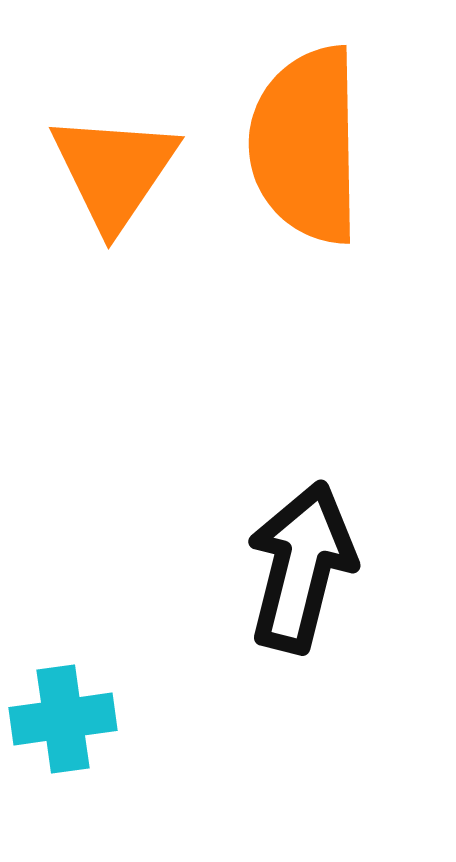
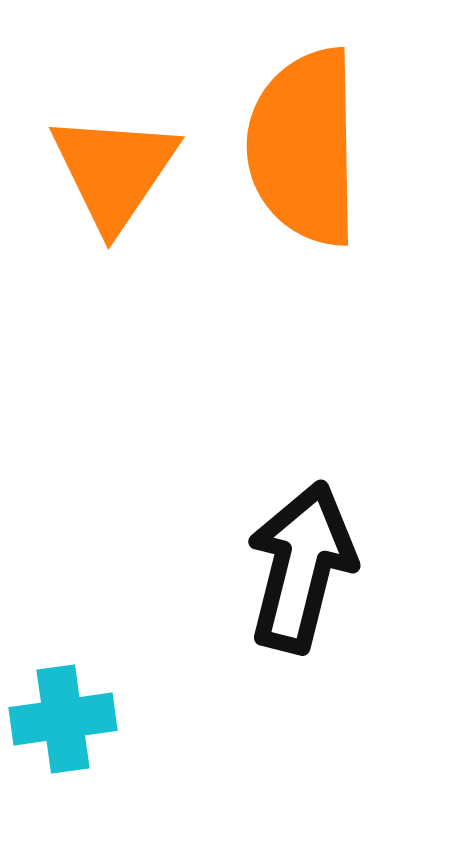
orange semicircle: moved 2 px left, 2 px down
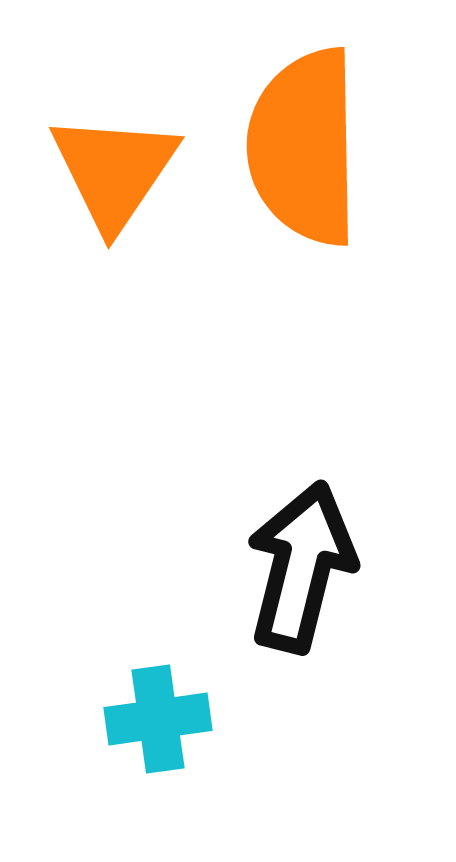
cyan cross: moved 95 px right
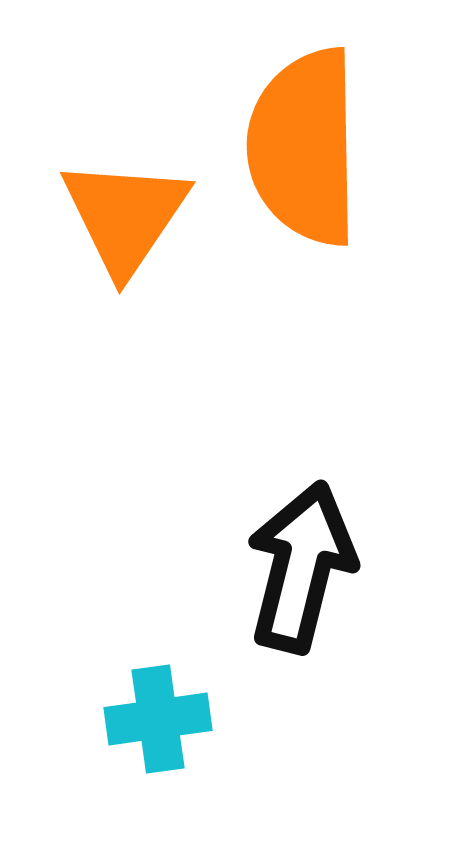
orange triangle: moved 11 px right, 45 px down
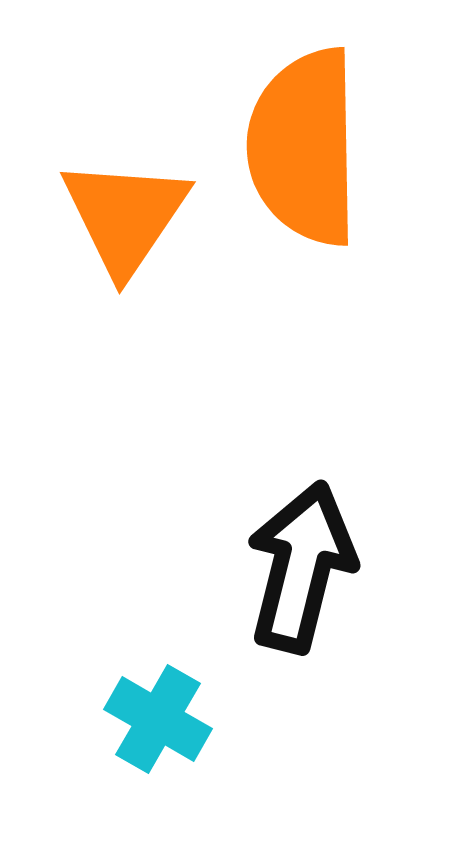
cyan cross: rotated 38 degrees clockwise
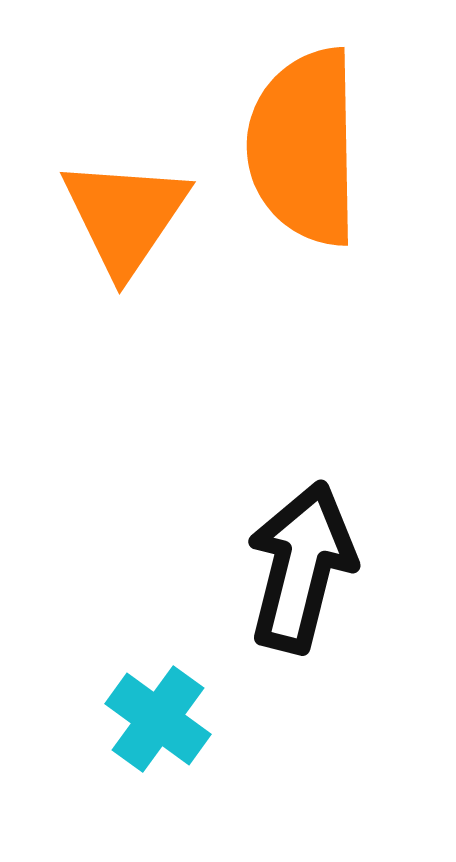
cyan cross: rotated 6 degrees clockwise
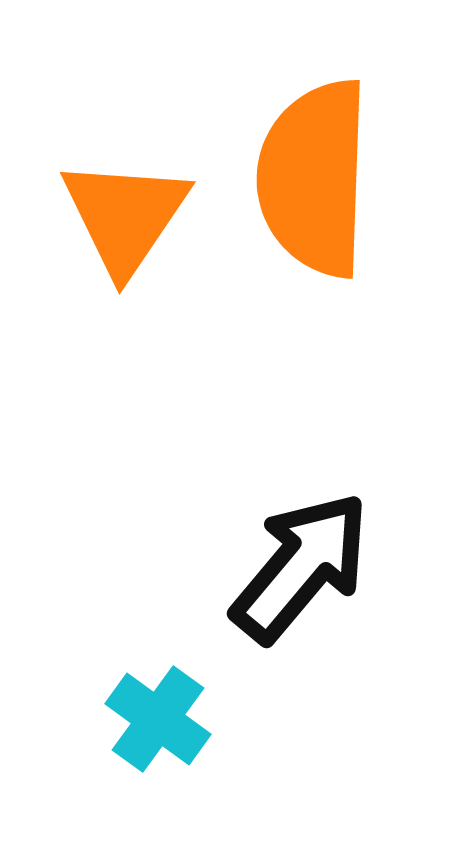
orange semicircle: moved 10 px right, 31 px down; rotated 3 degrees clockwise
black arrow: rotated 26 degrees clockwise
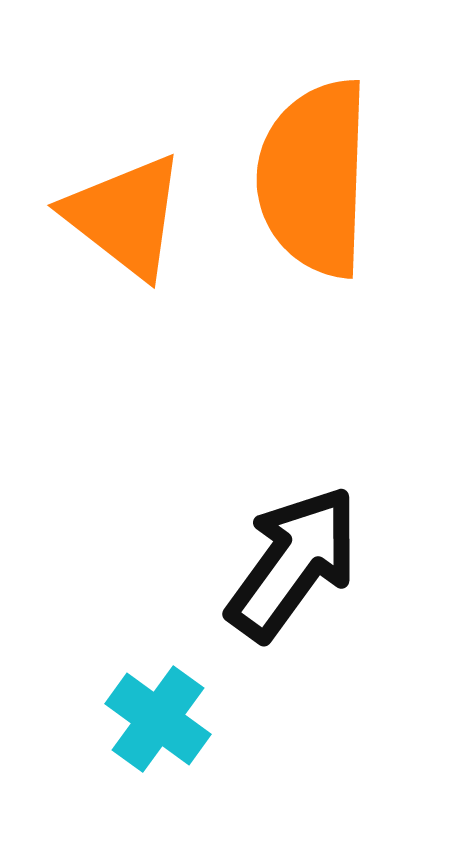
orange triangle: rotated 26 degrees counterclockwise
black arrow: moved 8 px left, 4 px up; rotated 4 degrees counterclockwise
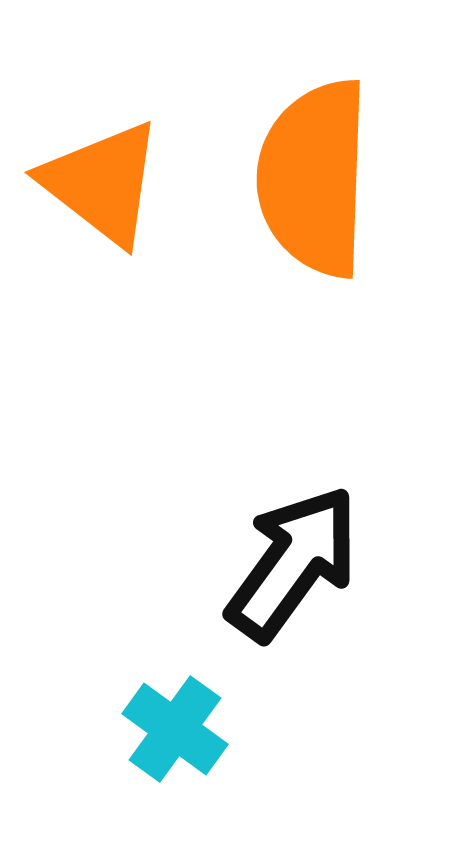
orange triangle: moved 23 px left, 33 px up
cyan cross: moved 17 px right, 10 px down
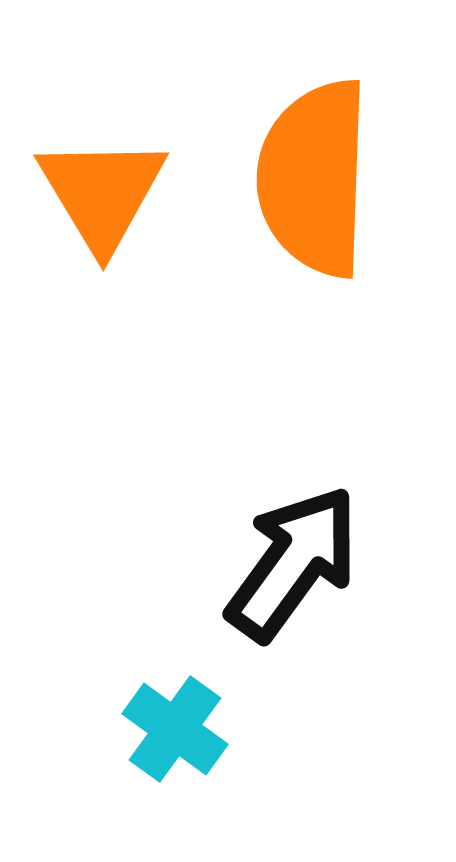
orange triangle: moved 10 px down; rotated 21 degrees clockwise
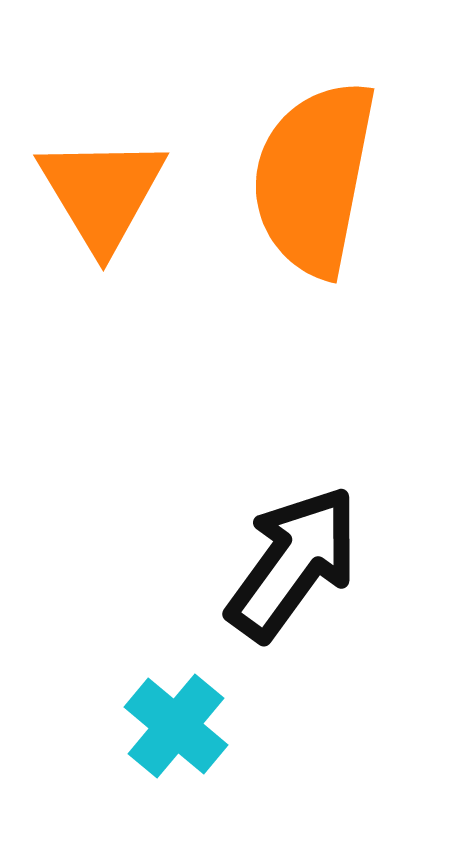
orange semicircle: rotated 9 degrees clockwise
cyan cross: moved 1 px right, 3 px up; rotated 4 degrees clockwise
